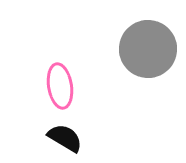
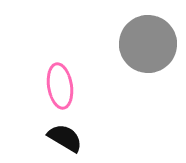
gray circle: moved 5 px up
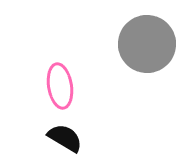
gray circle: moved 1 px left
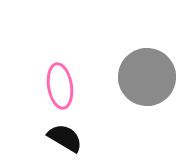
gray circle: moved 33 px down
